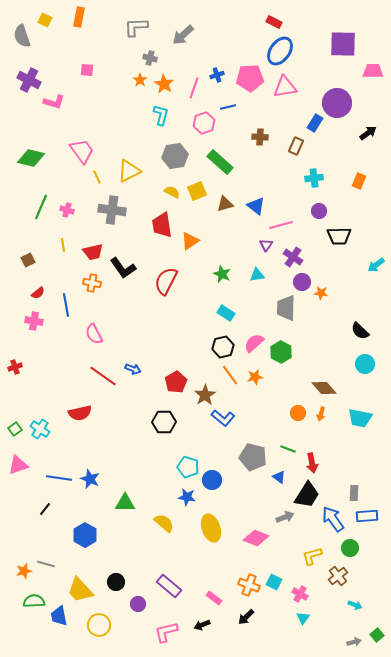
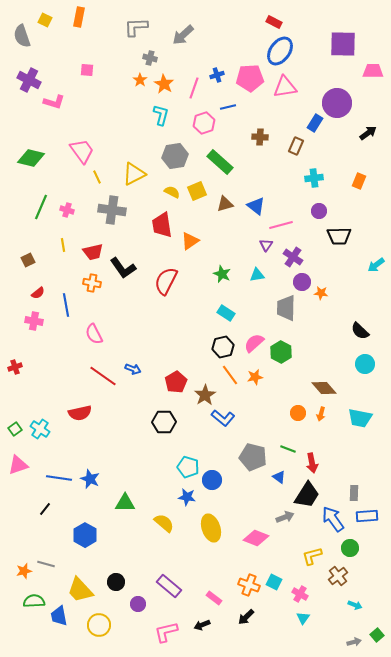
yellow triangle at (129, 171): moved 5 px right, 3 px down
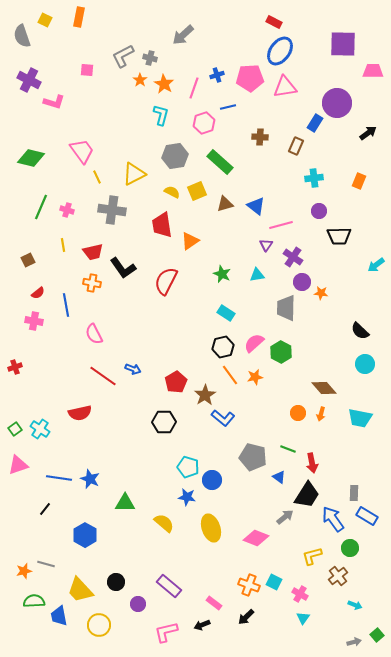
gray L-shape at (136, 27): moved 13 px left, 29 px down; rotated 25 degrees counterclockwise
blue rectangle at (367, 516): rotated 35 degrees clockwise
gray arrow at (285, 517): rotated 18 degrees counterclockwise
pink rectangle at (214, 598): moved 5 px down
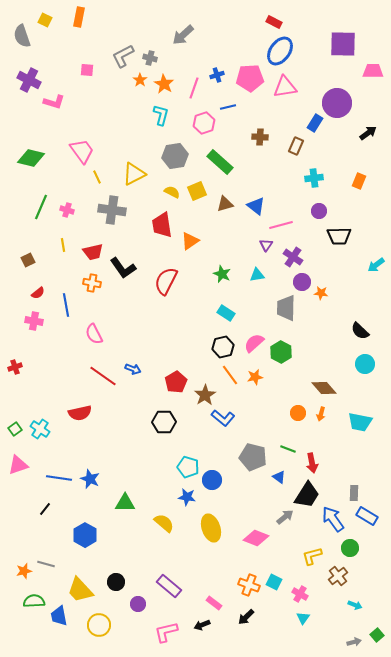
cyan trapezoid at (360, 418): moved 4 px down
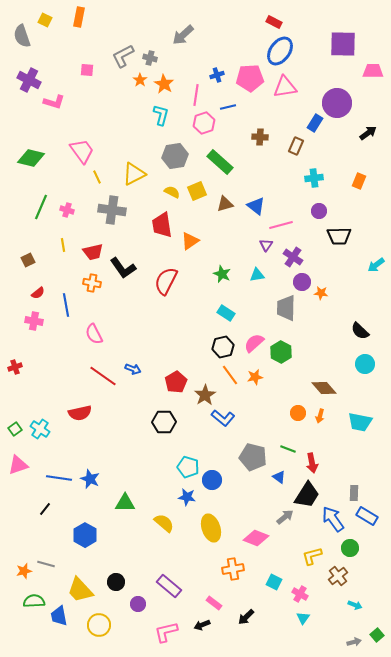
pink line at (194, 88): moved 2 px right, 7 px down; rotated 10 degrees counterclockwise
orange arrow at (321, 414): moved 1 px left, 2 px down
orange cross at (249, 585): moved 16 px left, 16 px up; rotated 30 degrees counterclockwise
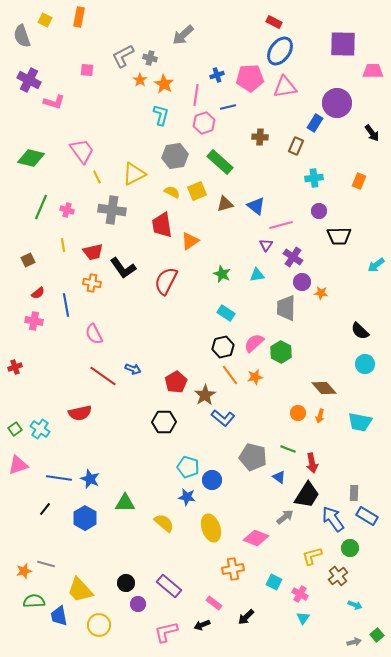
black arrow at (368, 133): moved 4 px right; rotated 90 degrees clockwise
blue hexagon at (85, 535): moved 17 px up
black circle at (116, 582): moved 10 px right, 1 px down
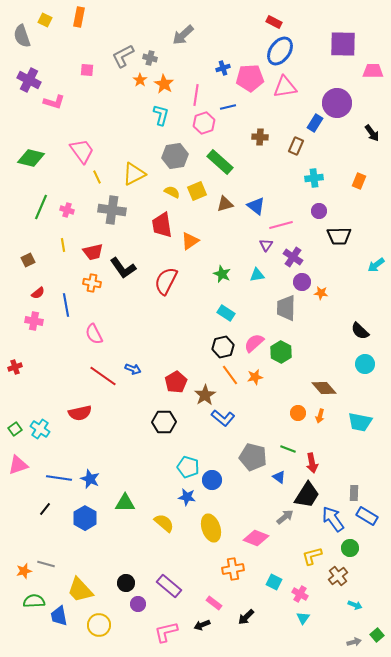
blue cross at (217, 75): moved 6 px right, 7 px up
